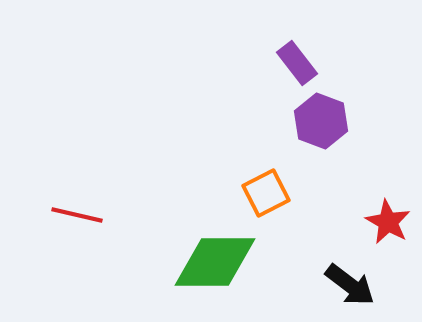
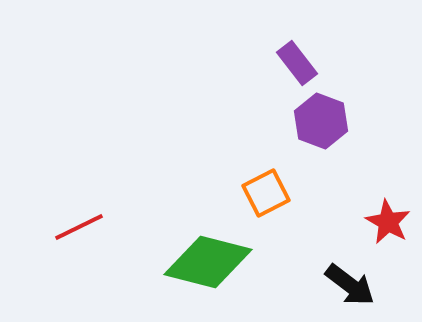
red line: moved 2 px right, 12 px down; rotated 39 degrees counterclockwise
green diamond: moved 7 px left; rotated 14 degrees clockwise
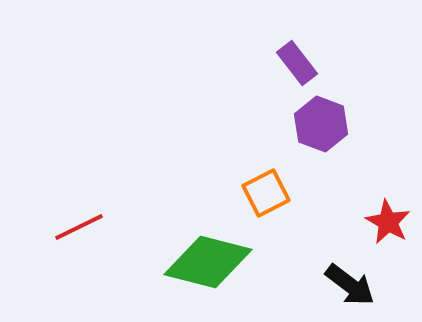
purple hexagon: moved 3 px down
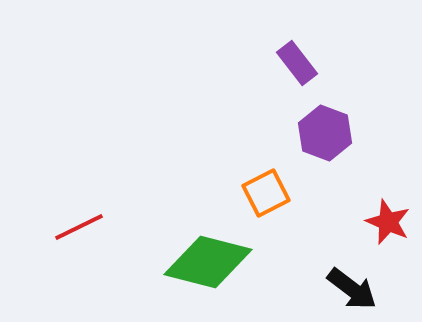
purple hexagon: moved 4 px right, 9 px down
red star: rotated 6 degrees counterclockwise
black arrow: moved 2 px right, 4 px down
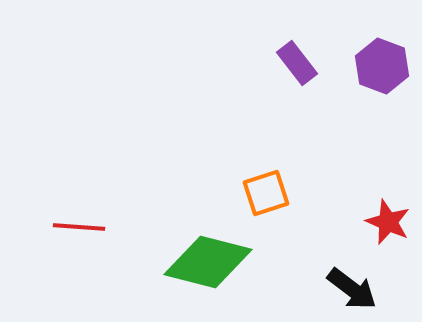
purple hexagon: moved 57 px right, 67 px up
orange square: rotated 9 degrees clockwise
red line: rotated 30 degrees clockwise
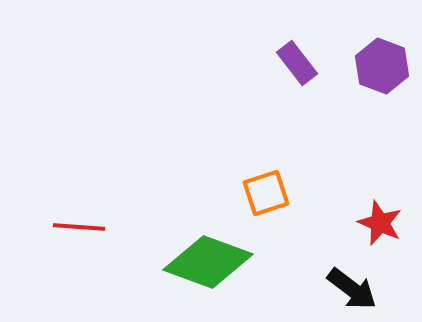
red star: moved 8 px left, 1 px down
green diamond: rotated 6 degrees clockwise
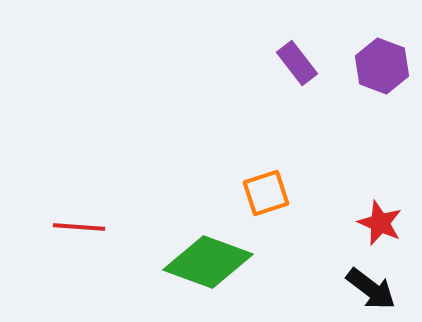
black arrow: moved 19 px right
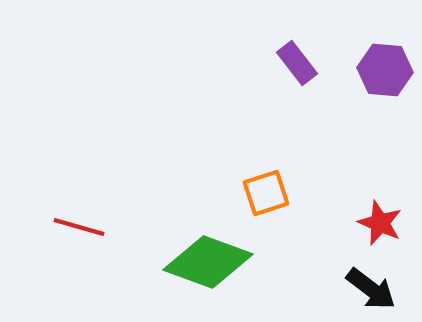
purple hexagon: moved 3 px right, 4 px down; rotated 16 degrees counterclockwise
red line: rotated 12 degrees clockwise
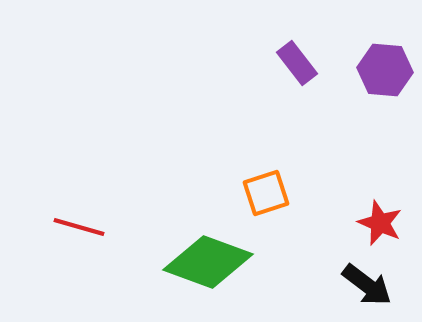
black arrow: moved 4 px left, 4 px up
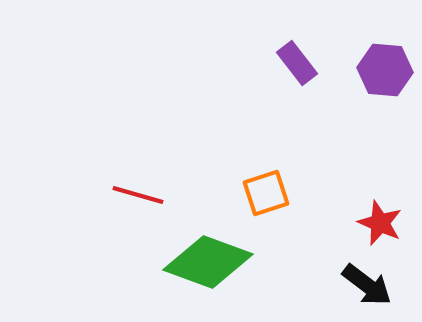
red line: moved 59 px right, 32 px up
